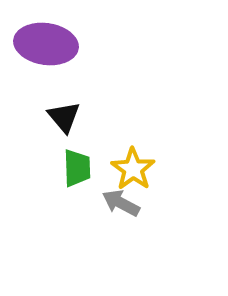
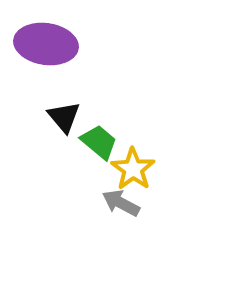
green trapezoid: moved 22 px right, 26 px up; rotated 48 degrees counterclockwise
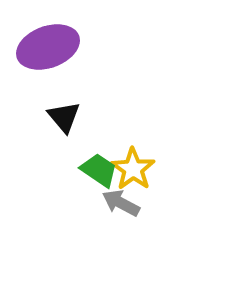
purple ellipse: moved 2 px right, 3 px down; rotated 28 degrees counterclockwise
green trapezoid: moved 28 px down; rotated 6 degrees counterclockwise
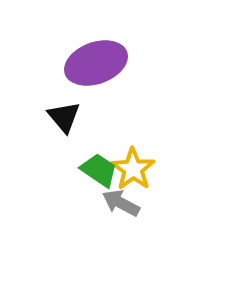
purple ellipse: moved 48 px right, 16 px down
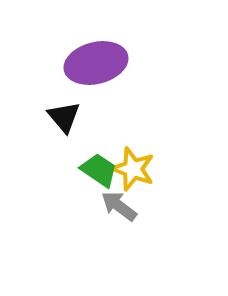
purple ellipse: rotated 6 degrees clockwise
yellow star: rotated 15 degrees counterclockwise
gray arrow: moved 2 px left, 3 px down; rotated 9 degrees clockwise
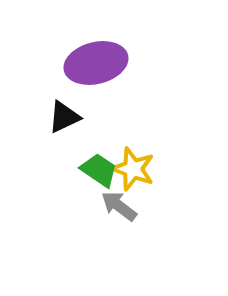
black triangle: rotated 45 degrees clockwise
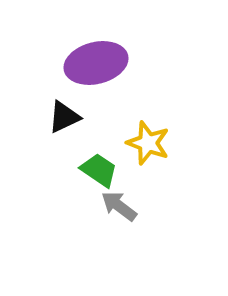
yellow star: moved 15 px right, 26 px up
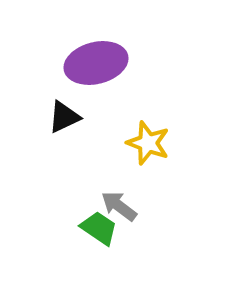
green trapezoid: moved 58 px down
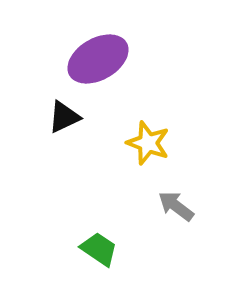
purple ellipse: moved 2 px right, 4 px up; rotated 16 degrees counterclockwise
gray arrow: moved 57 px right
green trapezoid: moved 21 px down
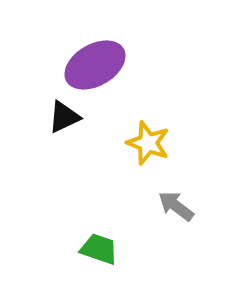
purple ellipse: moved 3 px left, 6 px down
green trapezoid: rotated 15 degrees counterclockwise
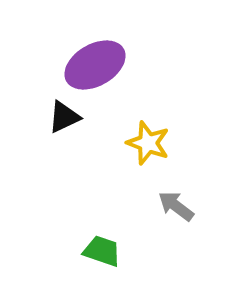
green trapezoid: moved 3 px right, 2 px down
